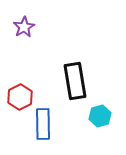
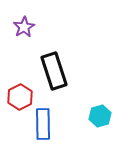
black rectangle: moved 21 px left, 10 px up; rotated 9 degrees counterclockwise
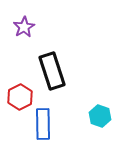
black rectangle: moved 2 px left
cyan hexagon: rotated 25 degrees counterclockwise
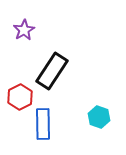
purple star: moved 3 px down
black rectangle: rotated 51 degrees clockwise
cyan hexagon: moved 1 px left, 1 px down
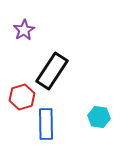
red hexagon: moved 2 px right; rotated 10 degrees clockwise
cyan hexagon: rotated 10 degrees counterclockwise
blue rectangle: moved 3 px right
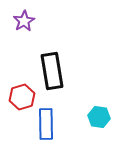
purple star: moved 9 px up
black rectangle: rotated 42 degrees counterclockwise
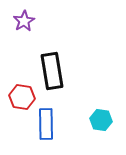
red hexagon: rotated 25 degrees clockwise
cyan hexagon: moved 2 px right, 3 px down
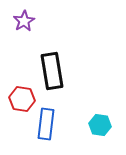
red hexagon: moved 2 px down
cyan hexagon: moved 1 px left, 5 px down
blue rectangle: rotated 8 degrees clockwise
